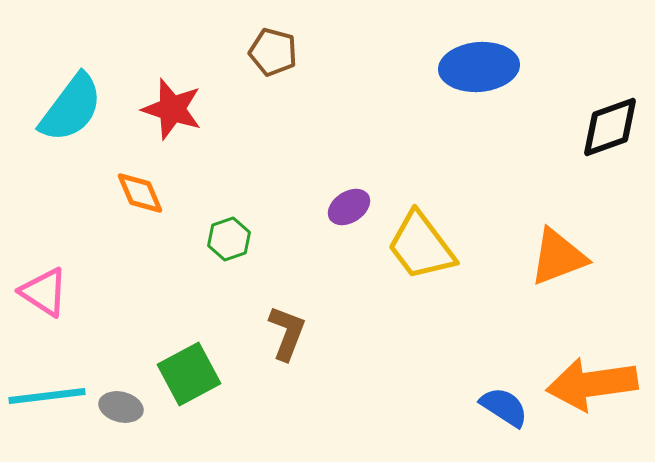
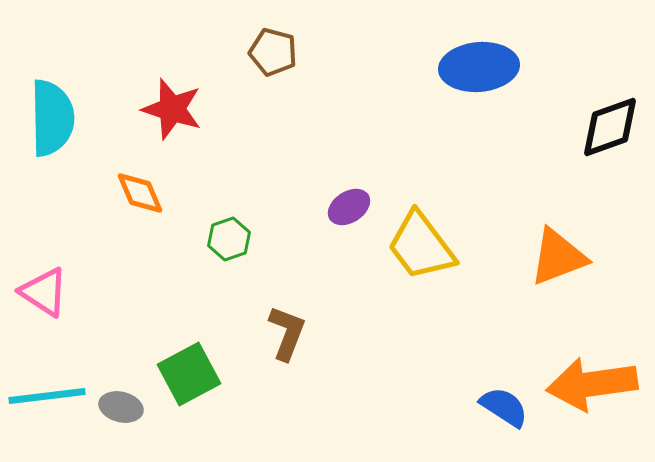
cyan semicircle: moved 19 px left, 10 px down; rotated 38 degrees counterclockwise
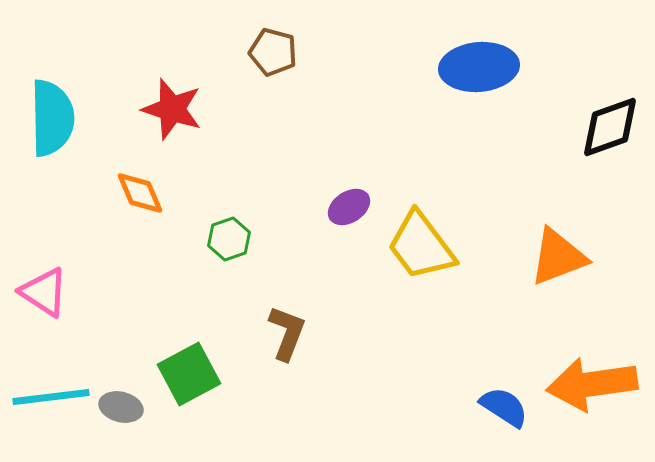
cyan line: moved 4 px right, 1 px down
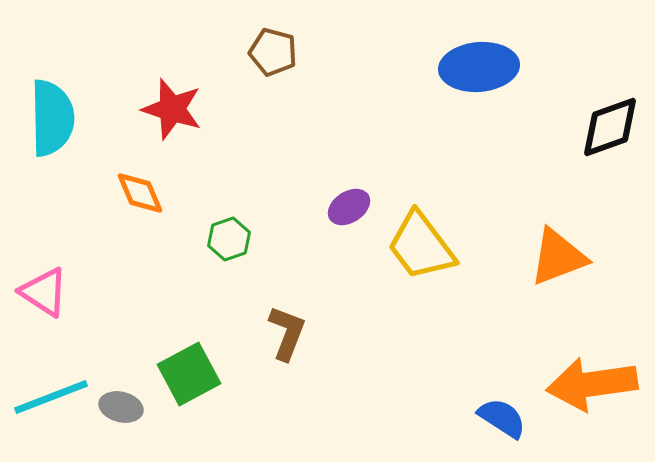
cyan line: rotated 14 degrees counterclockwise
blue semicircle: moved 2 px left, 11 px down
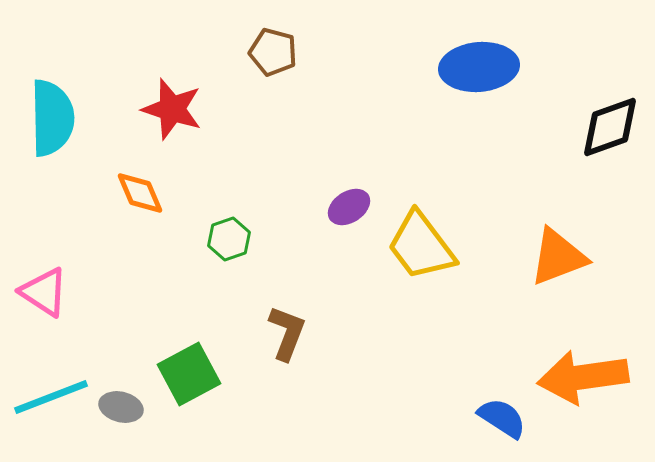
orange arrow: moved 9 px left, 7 px up
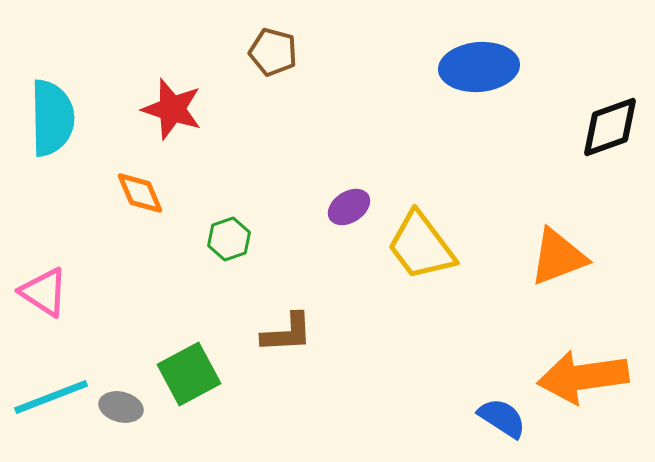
brown L-shape: rotated 66 degrees clockwise
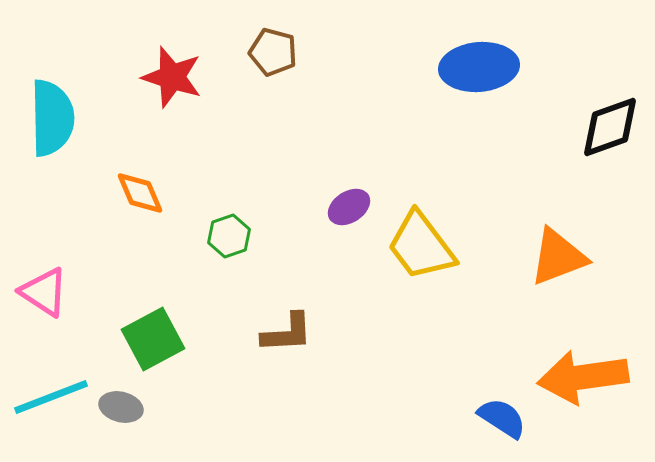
red star: moved 32 px up
green hexagon: moved 3 px up
green square: moved 36 px left, 35 px up
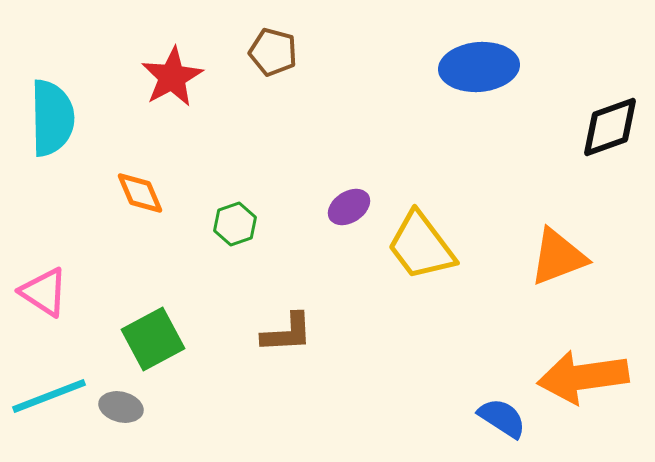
red star: rotated 26 degrees clockwise
green hexagon: moved 6 px right, 12 px up
cyan line: moved 2 px left, 1 px up
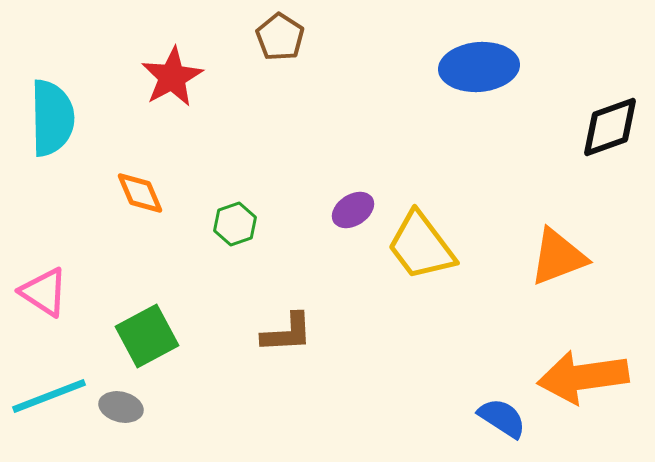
brown pentagon: moved 7 px right, 15 px up; rotated 18 degrees clockwise
purple ellipse: moved 4 px right, 3 px down
green square: moved 6 px left, 3 px up
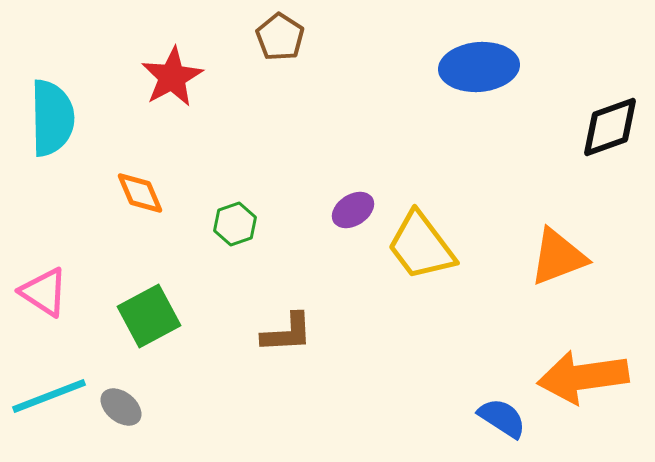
green square: moved 2 px right, 20 px up
gray ellipse: rotated 24 degrees clockwise
